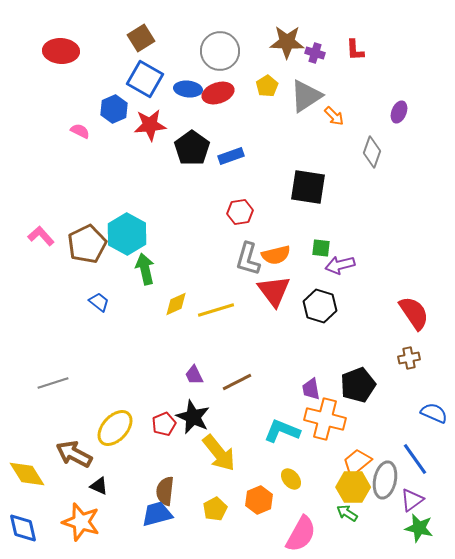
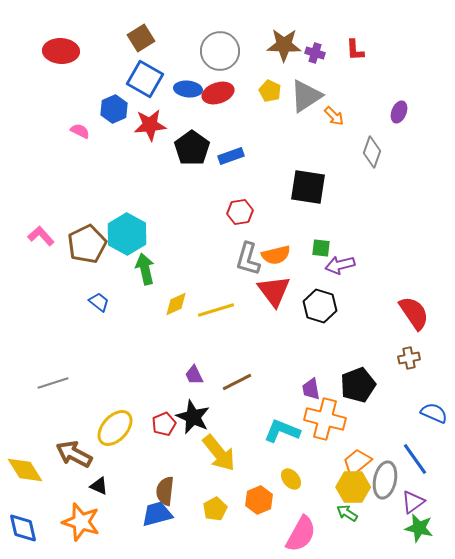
brown star at (287, 42): moved 3 px left, 3 px down
yellow pentagon at (267, 86): moved 3 px right, 5 px down; rotated 15 degrees counterclockwise
yellow diamond at (27, 474): moved 2 px left, 4 px up
purple triangle at (412, 500): moved 1 px right, 2 px down
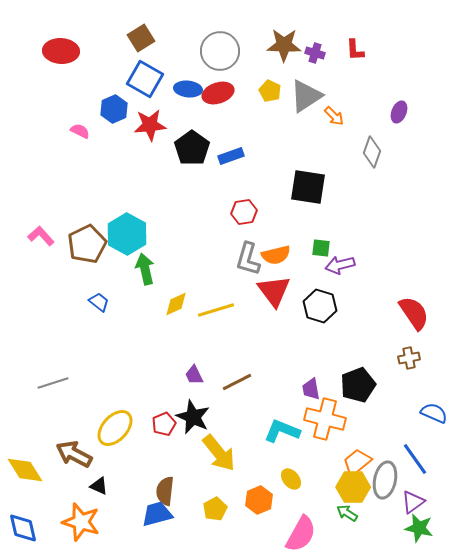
red hexagon at (240, 212): moved 4 px right
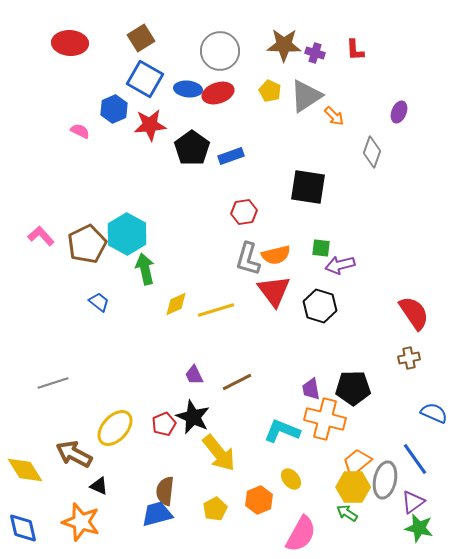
red ellipse at (61, 51): moved 9 px right, 8 px up
black pentagon at (358, 385): moved 5 px left, 3 px down; rotated 20 degrees clockwise
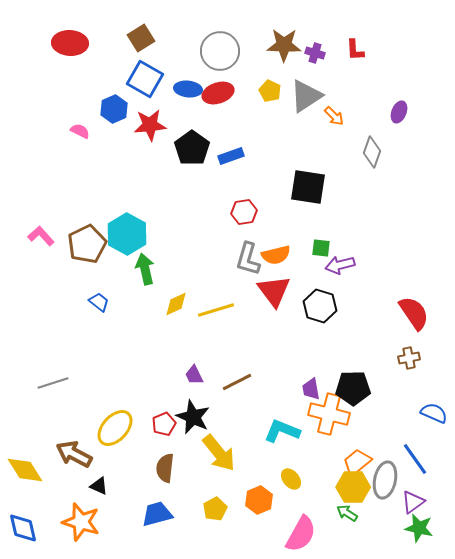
orange cross at (325, 419): moved 4 px right, 5 px up
brown semicircle at (165, 491): moved 23 px up
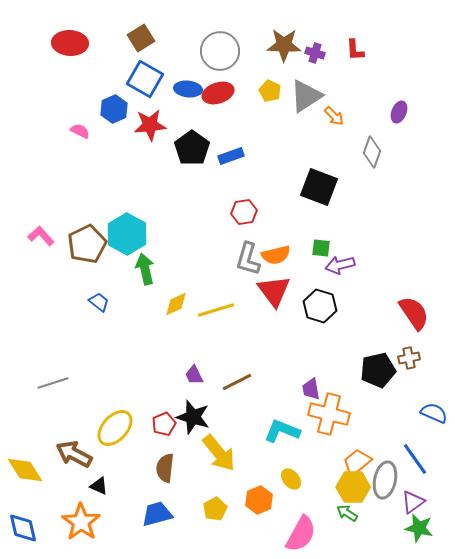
black square at (308, 187): moved 11 px right; rotated 12 degrees clockwise
black pentagon at (353, 388): moved 25 px right, 18 px up; rotated 12 degrees counterclockwise
black star at (193, 417): rotated 8 degrees counterclockwise
orange star at (81, 522): rotated 18 degrees clockwise
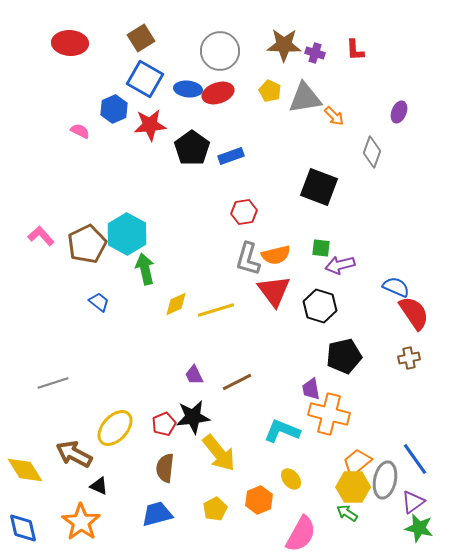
gray triangle at (306, 96): moved 1 px left, 2 px down; rotated 24 degrees clockwise
black pentagon at (378, 370): moved 34 px left, 14 px up
blue semicircle at (434, 413): moved 38 px left, 126 px up
black star at (193, 417): rotated 24 degrees counterclockwise
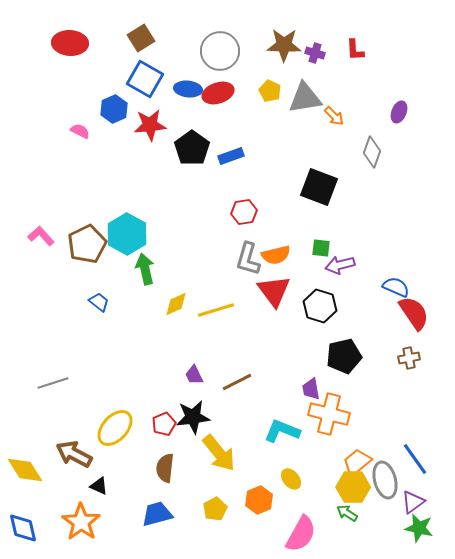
gray ellipse at (385, 480): rotated 27 degrees counterclockwise
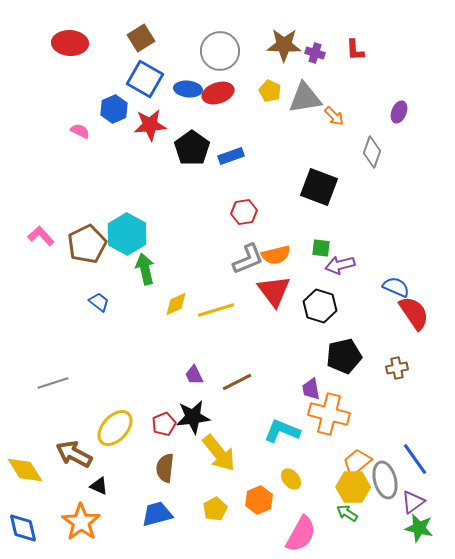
gray L-shape at (248, 259): rotated 128 degrees counterclockwise
brown cross at (409, 358): moved 12 px left, 10 px down
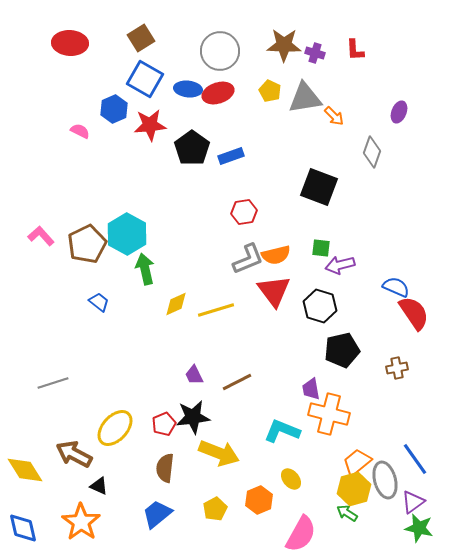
black pentagon at (344, 356): moved 2 px left, 6 px up
yellow arrow at (219, 453): rotated 30 degrees counterclockwise
yellow hexagon at (353, 487): moved 1 px right, 2 px down; rotated 16 degrees counterclockwise
blue trapezoid at (157, 514): rotated 24 degrees counterclockwise
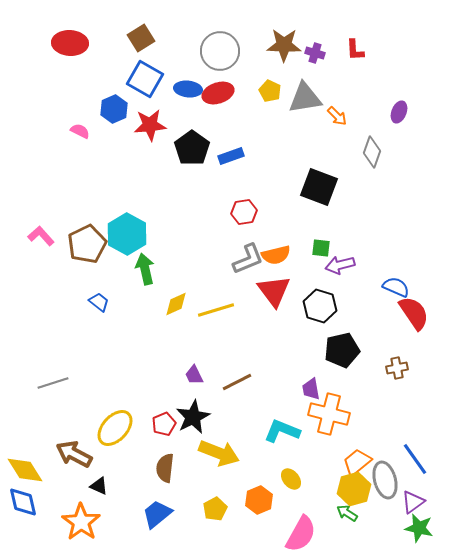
orange arrow at (334, 116): moved 3 px right
black star at (193, 417): rotated 20 degrees counterclockwise
blue diamond at (23, 528): moved 26 px up
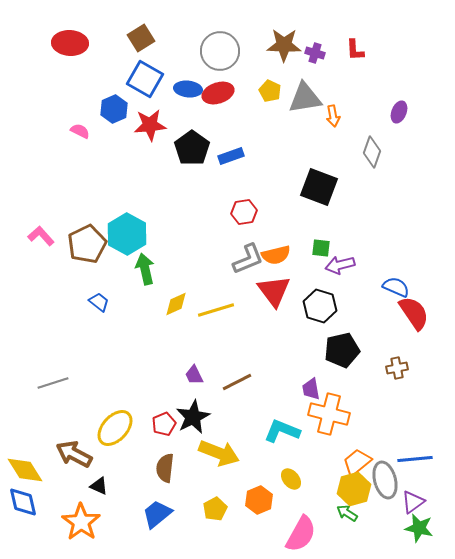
orange arrow at (337, 116): moved 4 px left; rotated 35 degrees clockwise
blue line at (415, 459): rotated 60 degrees counterclockwise
